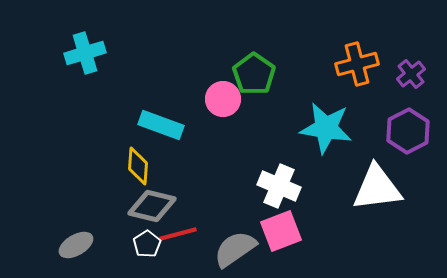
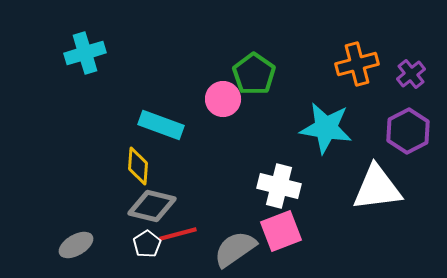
white cross: rotated 9 degrees counterclockwise
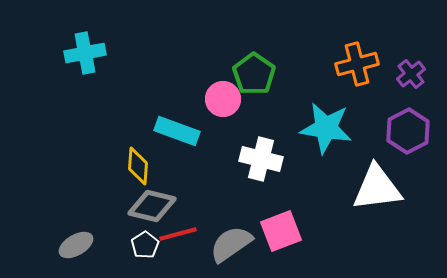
cyan cross: rotated 6 degrees clockwise
cyan rectangle: moved 16 px right, 6 px down
white cross: moved 18 px left, 27 px up
white pentagon: moved 2 px left, 1 px down
gray semicircle: moved 4 px left, 5 px up
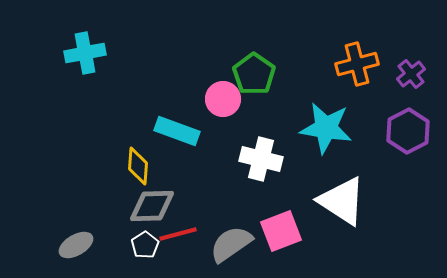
white triangle: moved 35 px left, 13 px down; rotated 40 degrees clockwise
gray diamond: rotated 15 degrees counterclockwise
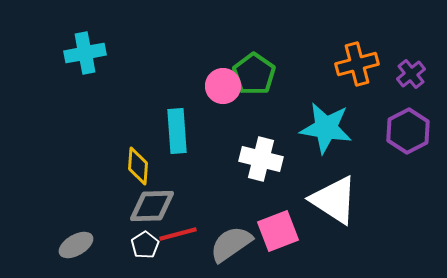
pink circle: moved 13 px up
cyan rectangle: rotated 66 degrees clockwise
white triangle: moved 8 px left, 1 px up
pink square: moved 3 px left
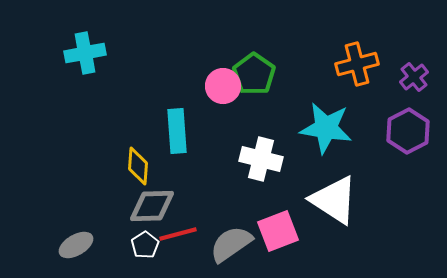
purple cross: moved 3 px right, 3 px down
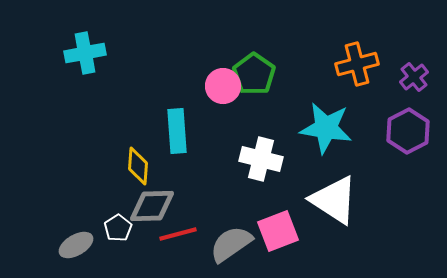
white pentagon: moved 27 px left, 17 px up
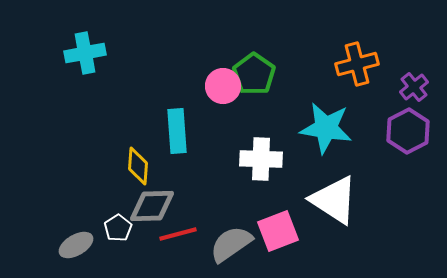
purple cross: moved 10 px down
white cross: rotated 12 degrees counterclockwise
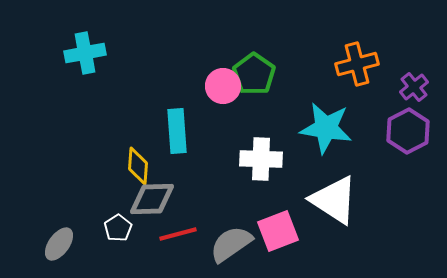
gray diamond: moved 7 px up
gray ellipse: moved 17 px left, 1 px up; rotated 24 degrees counterclockwise
